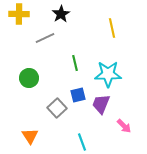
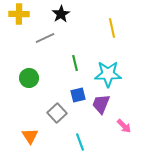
gray square: moved 5 px down
cyan line: moved 2 px left
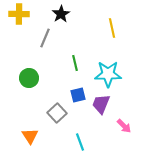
gray line: rotated 42 degrees counterclockwise
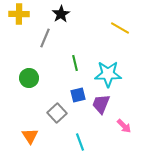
yellow line: moved 8 px right; rotated 48 degrees counterclockwise
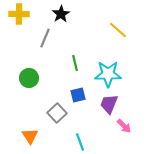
yellow line: moved 2 px left, 2 px down; rotated 12 degrees clockwise
purple trapezoid: moved 8 px right
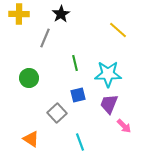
orange triangle: moved 1 px right, 3 px down; rotated 24 degrees counterclockwise
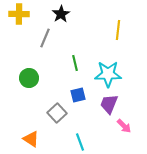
yellow line: rotated 54 degrees clockwise
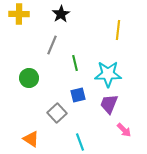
gray line: moved 7 px right, 7 px down
pink arrow: moved 4 px down
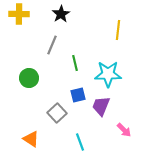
purple trapezoid: moved 8 px left, 2 px down
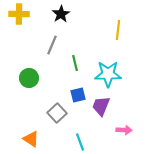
pink arrow: rotated 42 degrees counterclockwise
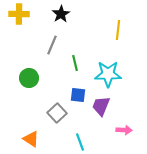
blue square: rotated 21 degrees clockwise
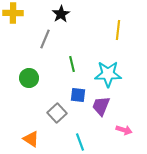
yellow cross: moved 6 px left, 1 px up
gray line: moved 7 px left, 6 px up
green line: moved 3 px left, 1 px down
pink arrow: rotated 14 degrees clockwise
